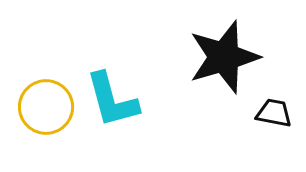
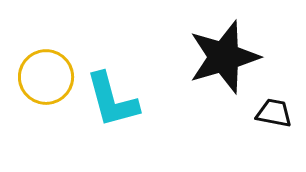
yellow circle: moved 30 px up
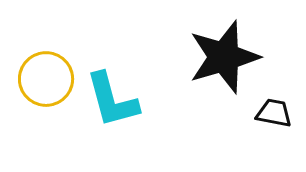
yellow circle: moved 2 px down
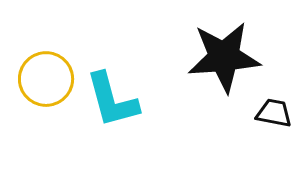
black star: rotated 12 degrees clockwise
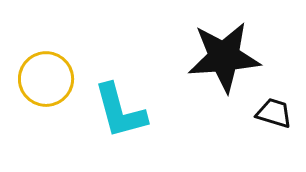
cyan L-shape: moved 8 px right, 11 px down
black trapezoid: rotated 6 degrees clockwise
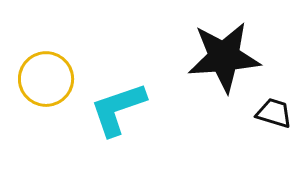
cyan L-shape: moved 2 px left, 2 px up; rotated 86 degrees clockwise
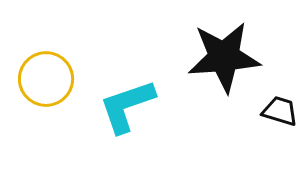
cyan L-shape: moved 9 px right, 3 px up
black trapezoid: moved 6 px right, 2 px up
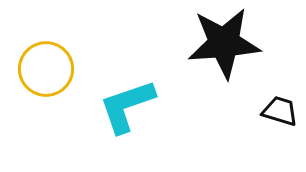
black star: moved 14 px up
yellow circle: moved 10 px up
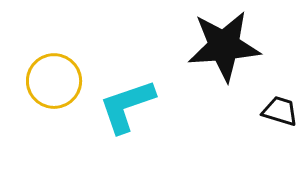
black star: moved 3 px down
yellow circle: moved 8 px right, 12 px down
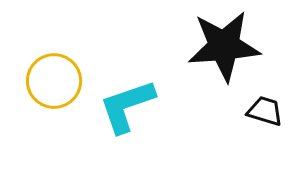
black trapezoid: moved 15 px left
